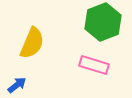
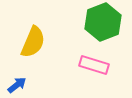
yellow semicircle: moved 1 px right, 1 px up
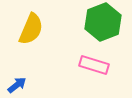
yellow semicircle: moved 2 px left, 13 px up
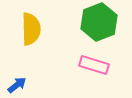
green hexagon: moved 4 px left
yellow semicircle: rotated 24 degrees counterclockwise
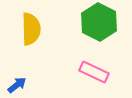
green hexagon: rotated 12 degrees counterclockwise
pink rectangle: moved 7 px down; rotated 8 degrees clockwise
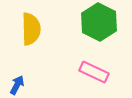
blue arrow: rotated 24 degrees counterclockwise
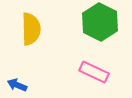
green hexagon: moved 1 px right
blue arrow: rotated 96 degrees counterclockwise
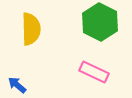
blue arrow: rotated 18 degrees clockwise
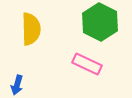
pink rectangle: moved 7 px left, 8 px up
blue arrow: rotated 114 degrees counterclockwise
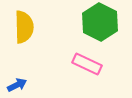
yellow semicircle: moved 7 px left, 2 px up
blue arrow: rotated 132 degrees counterclockwise
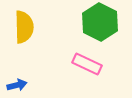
blue arrow: rotated 12 degrees clockwise
